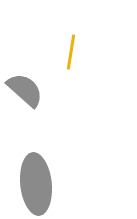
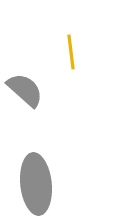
yellow line: rotated 16 degrees counterclockwise
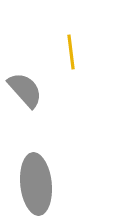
gray semicircle: rotated 6 degrees clockwise
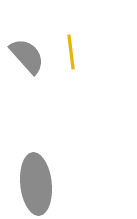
gray semicircle: moved 2 px right, 34 px up
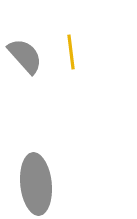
gray semicircle: moved 2 px left
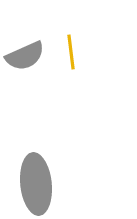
gray semicircle: rotated 108 degrees clockwise
